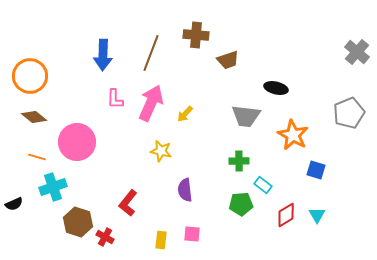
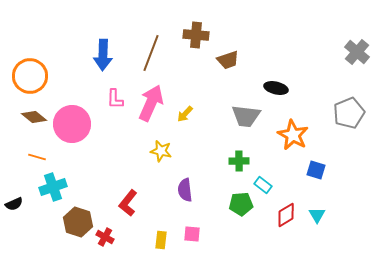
pink circle: moved 5 px left, 18 px up
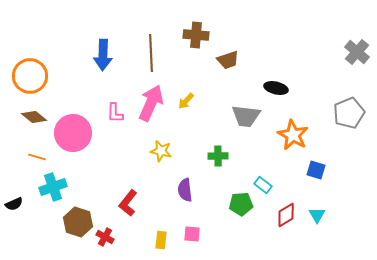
brown line: rotated 24 degrees counterclockwise
pink L-shape: moved 14 px down
yellow arrow: moved 1 px right, 13 px up
pink circle: moved 1 px right, 9 px down
green cross: moved 21 px left, 5 px up
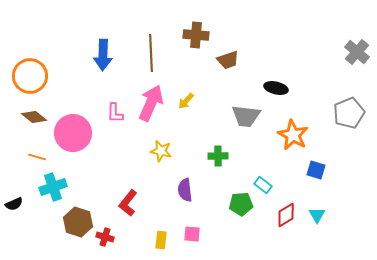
red cross: rotated 12 degrees counterclockwise
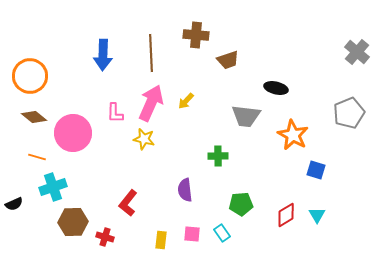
yellow star: moved 17 px left, 12 px up
cyan rectangle: moved 41 px left, 48 px down; rotated 18 degrees clockwise
brown hexagon: moved 5 px left; rotated 20 degrees counterclockwise
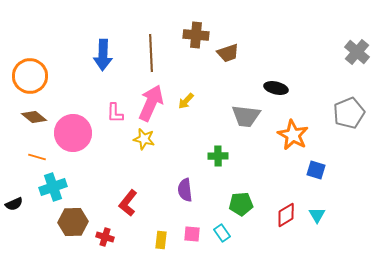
brown trapezoid: moved 7 px up
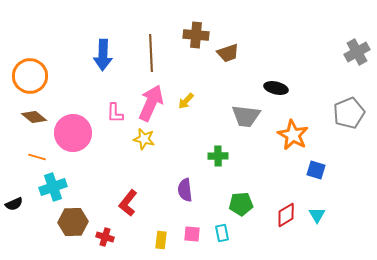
gray cross: rotated 20 degrees clockwise
cyan rectangle: rotated 24 degrees clockwise
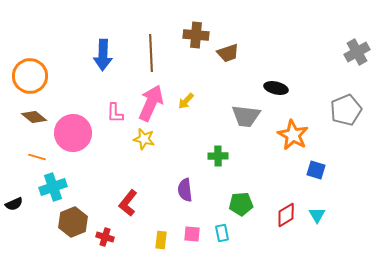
gray pentagon: moved 3 px left, 3 px up
brown hexagon: rotated 20 degrees counterclockwise
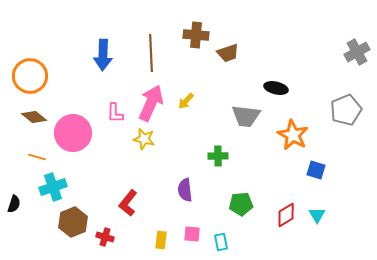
black semicircle: rotated 48 degrees counterclockwise
cyan rectangle: moved 1 px left, 9 px down
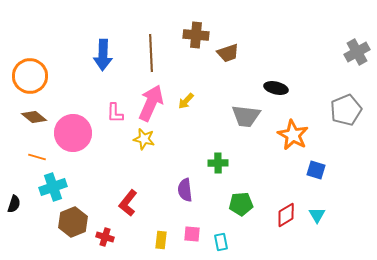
green cross: moved 7 px down
